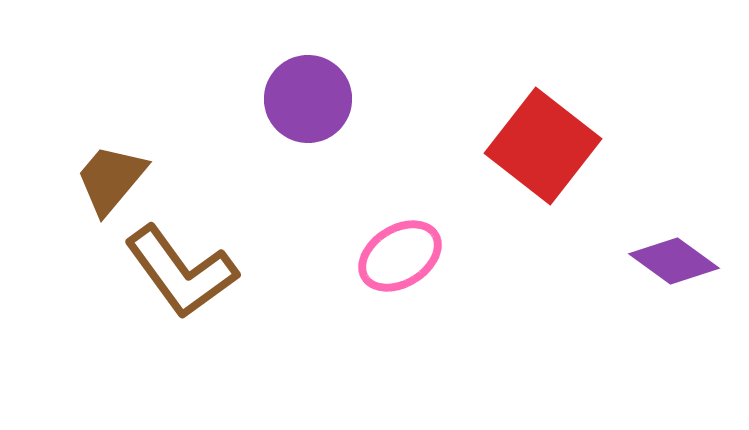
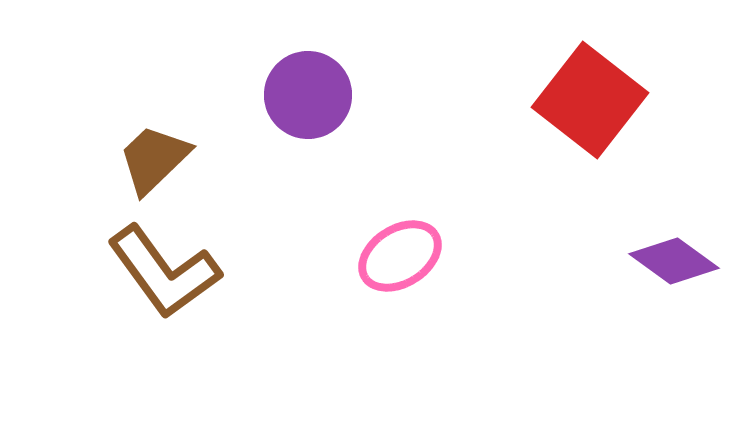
purple circle: moved 4 px up
red square: moved 47 px right, 46 px up
brown trapezoid: moved 43 px right, 20 px up; rotated 6 degrees clockwise
brown L-shape: moved 17 px left
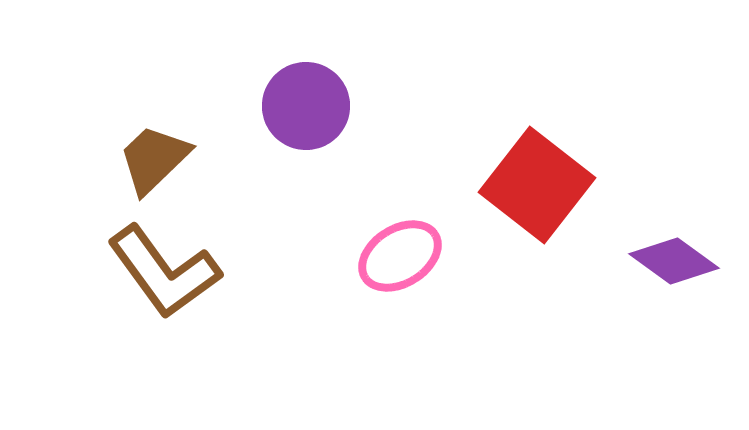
purple circle: moved 2 px left, 11 px down
red square: moved 53 px left, 85 px down
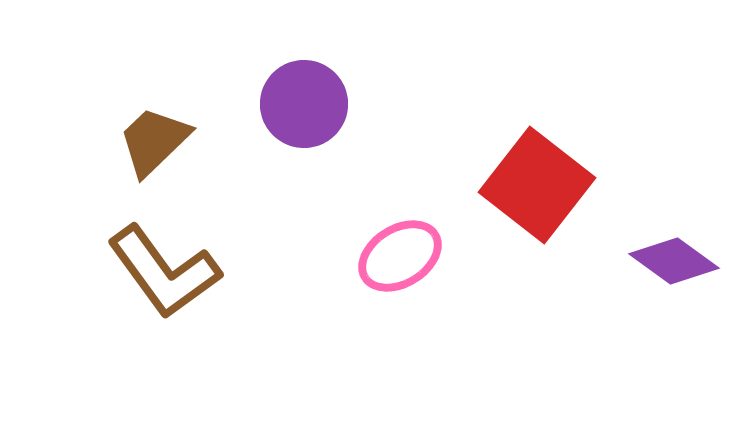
purple circle: moved 2 px left, 2 px up
brown trapezoid: moved 18 px up
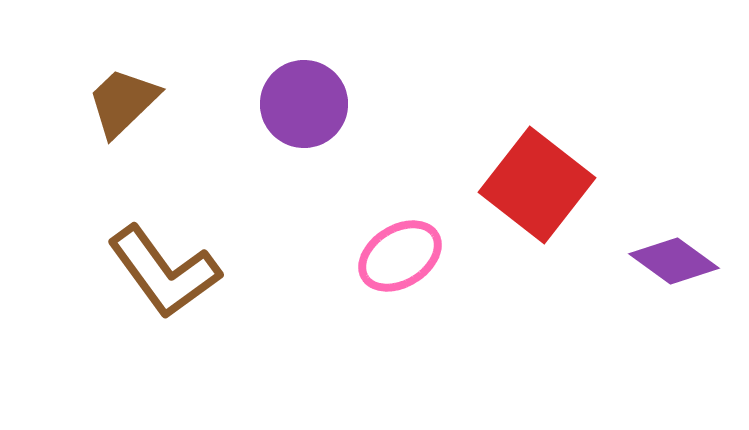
brown trapezoid: moved 31 px left, 39 px up
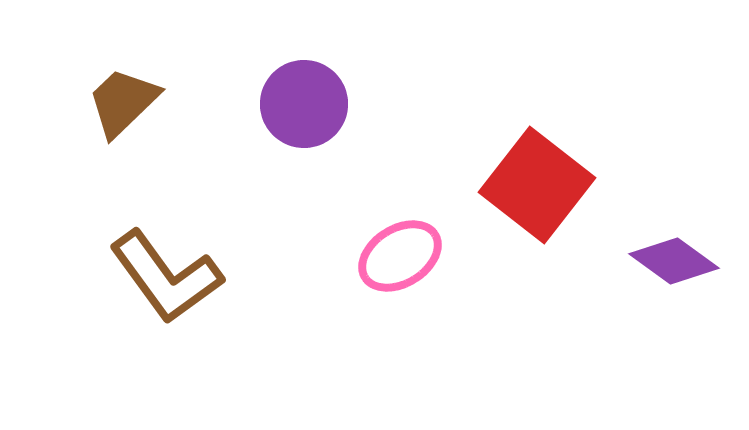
brown L-shape: moved 2 px right, 5 px down
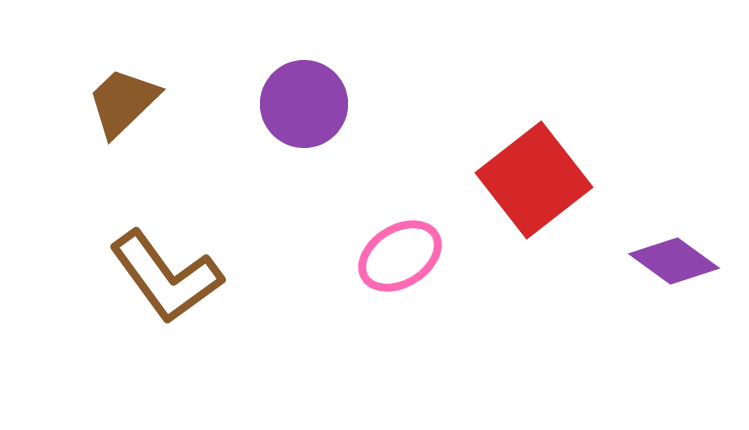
red square: moved 3 px left, 5 px up; rotated 14 degrees clockwise
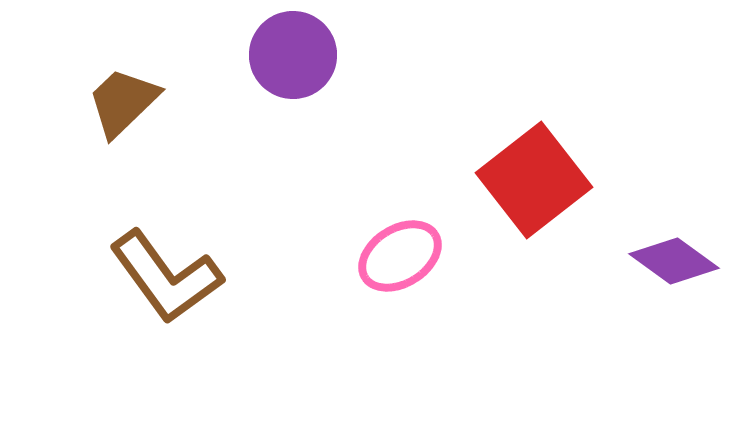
purple circle: moved 11 px left, 49 px up
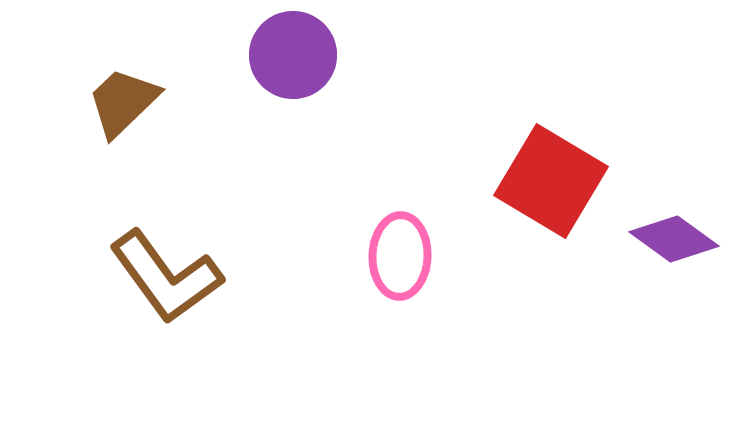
red square: moved 17 px right, 1 px down; rotated 21 degrees counterclockwise
pink ellipse: rotated 56 degrees counterclockwise
purple diamond: moved 22 px up
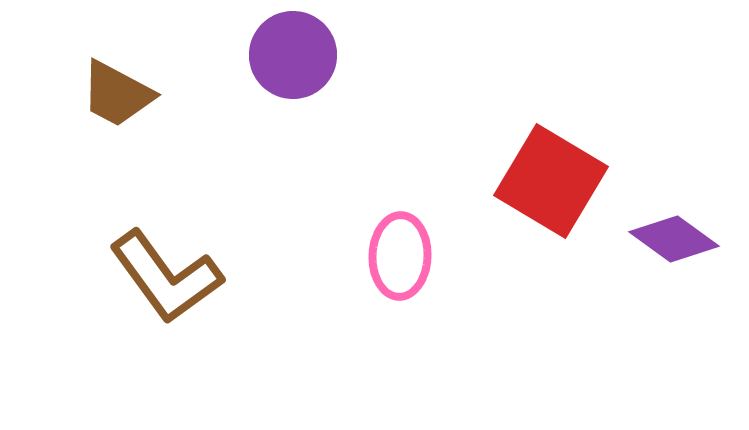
brown trapezoid: moved 6 px left, 8 px up; rotated 108 degrees counterclockwise
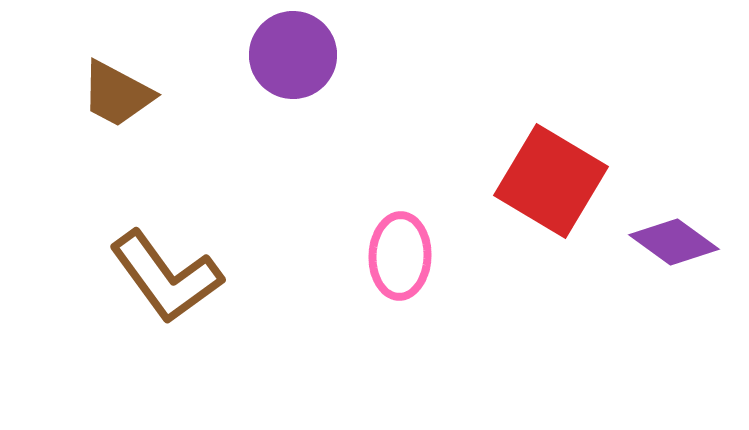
purple diamond: moved 3 px down
